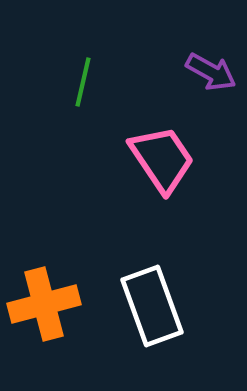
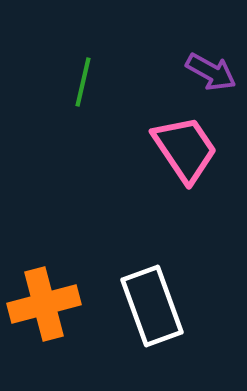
pink trapezoid: moved 23 px right, 10 px up
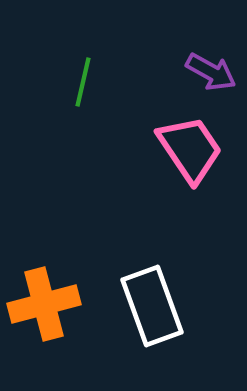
pink trapezoid: moved 5 px right
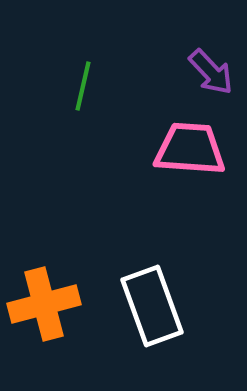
purple arrow: rotated 18 degrees clockwise
green line: moved 4 px down
pink trapezoid: rotated 52 degrees counterclockwise
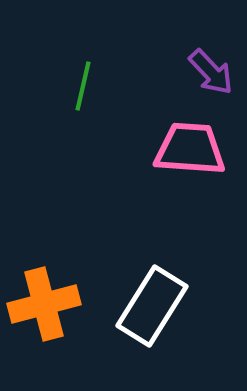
white rectangle: rotated 52 degrees clockwise
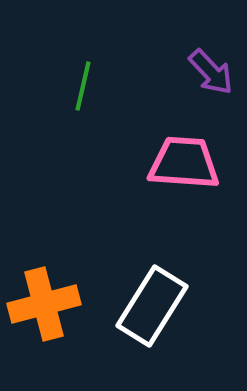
pink trapezoid: moved 6 px left, 14 px down
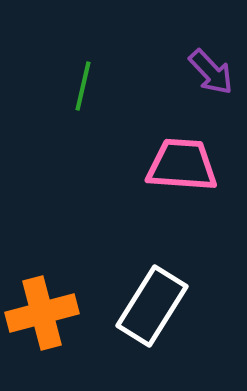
pink trapezoid: moved 2 px left, 2 px down
orange cross: moved 2 px left, 9 px down
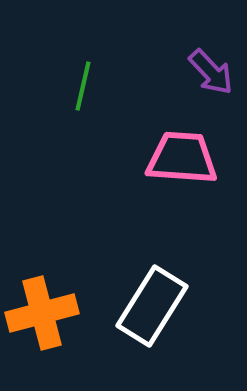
pink trapezoid: moved 7 px up
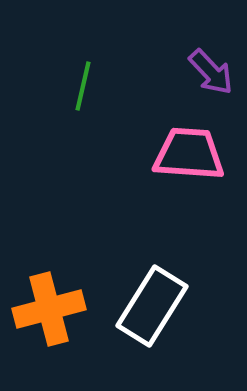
pink trapezoid: moved 7 px right, 4 px up
orange cross: moved 7 px right, 4 px up
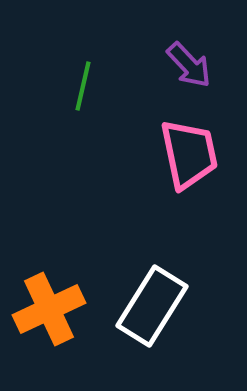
purple arrow: moved 22 px left, 7 px up
pink trapezoid: rotated 74 degrees clockwise
orange cross: rotated 10 degrees counterclockwise
